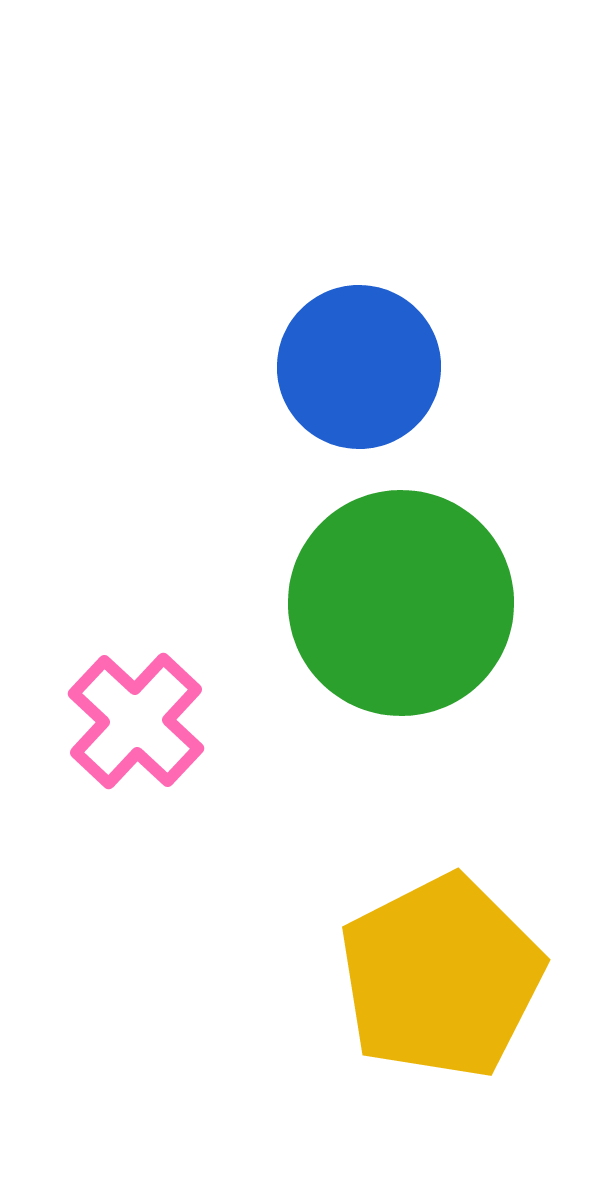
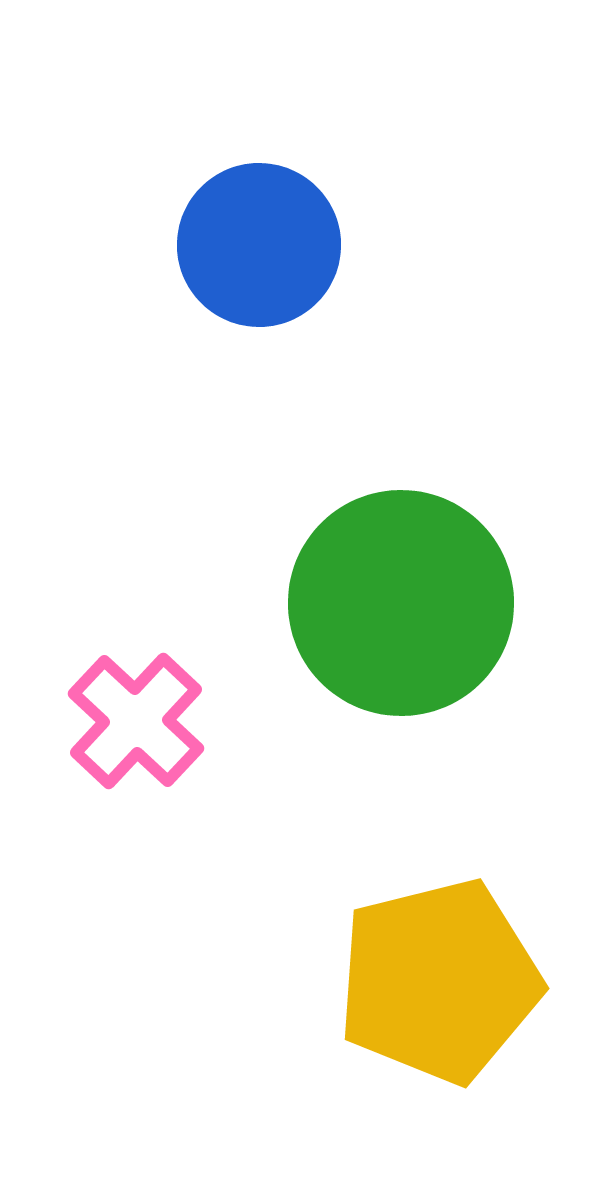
blue circle: moved 100 px left, 122 px up
yellow pentagon: moved 2 px left, 4 px down; rotated 13 degrees clockwise
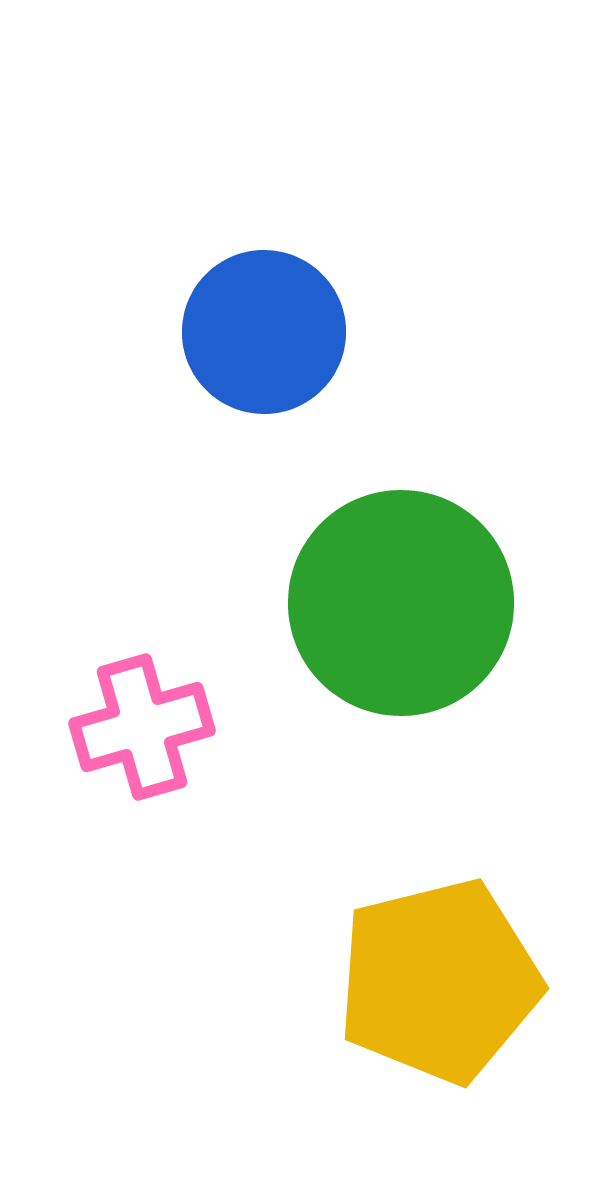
blue circle: moved 5 px right, 87 px down
pink cross: moved 6 px right, 6 px down; rotated 31 degrees clockwise
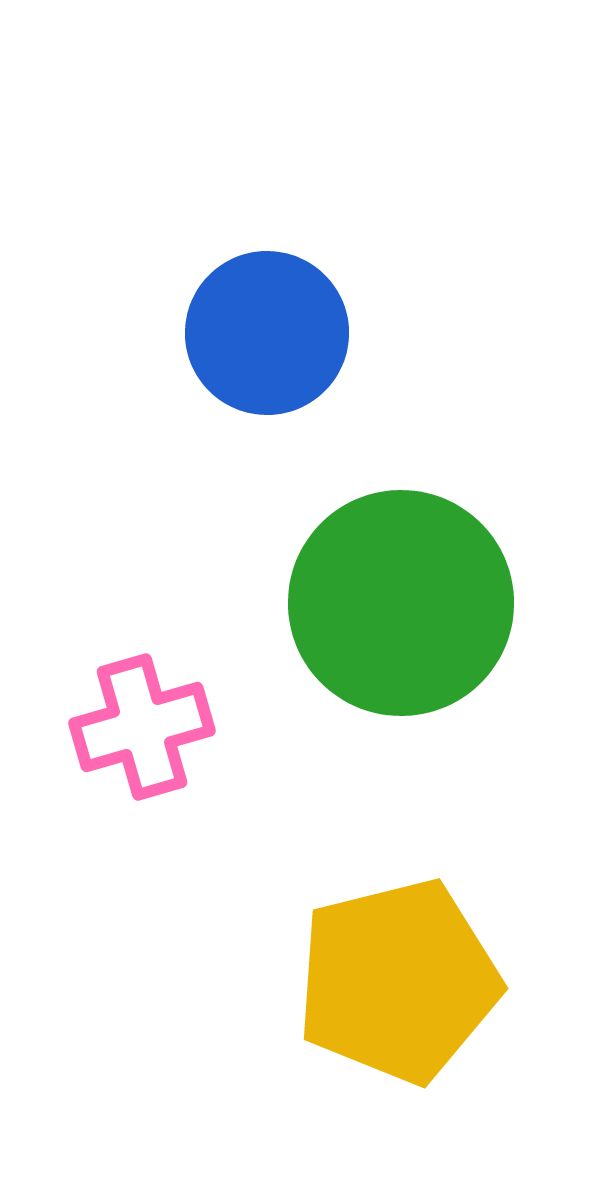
blue circle: moved 3 px right, 1 px down
yellow pentagon: moved 41 px left
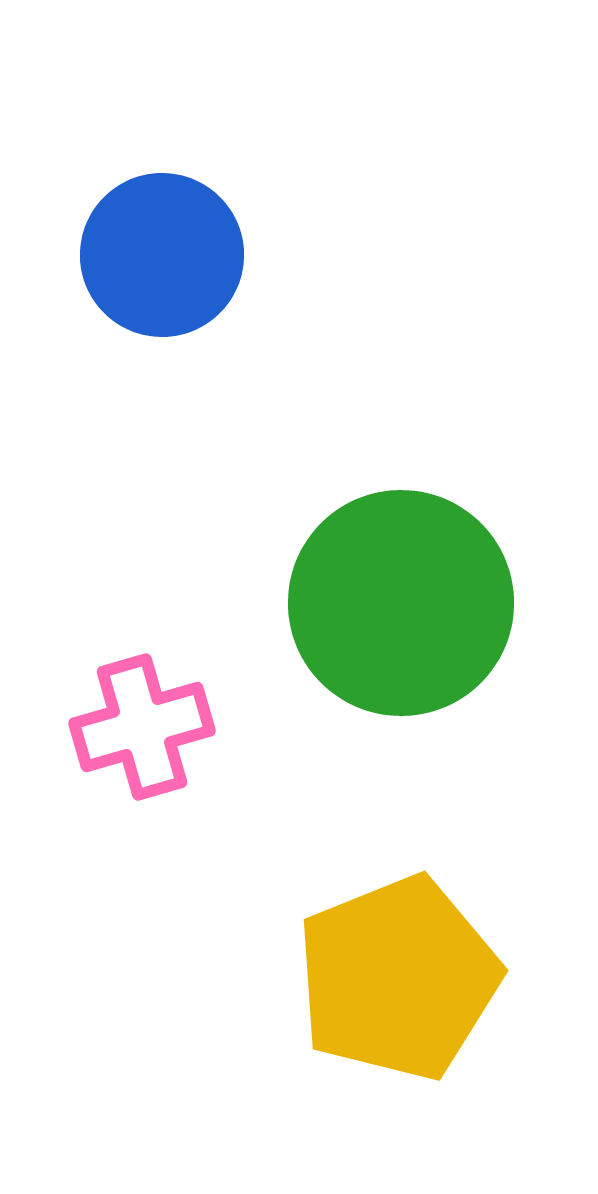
blue circle: moved 105 px left, 78 px up
yellow pentagon: moved 3 px up; rotated 8 degrees counterclockwise
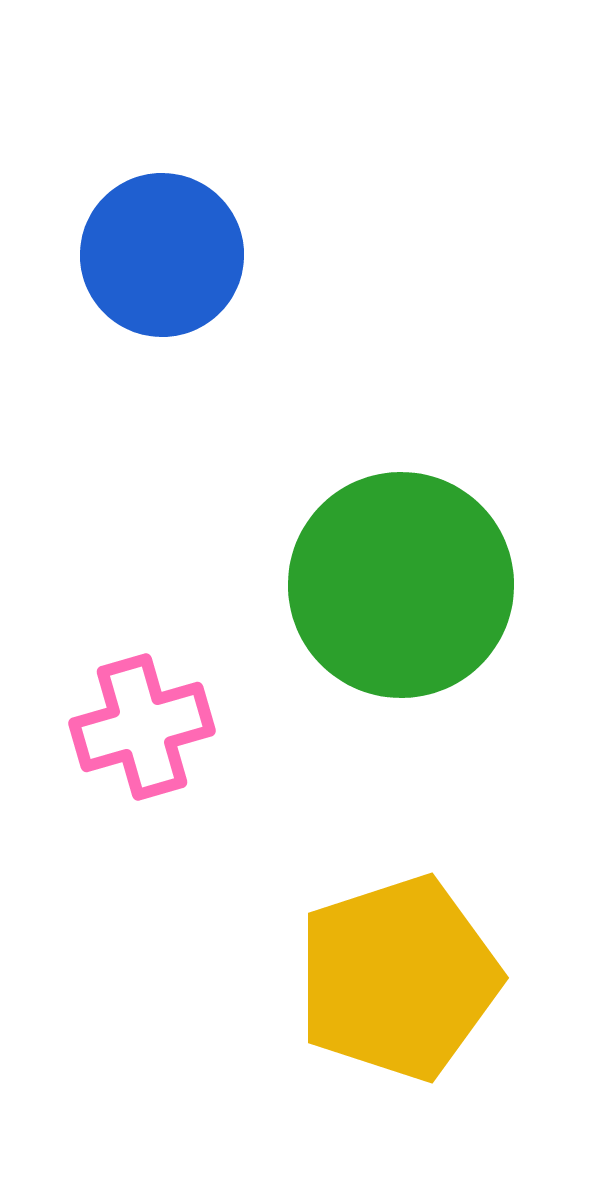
green circle: moved 18 px up
yellow pentagon: rotated 4 degrees clockwise
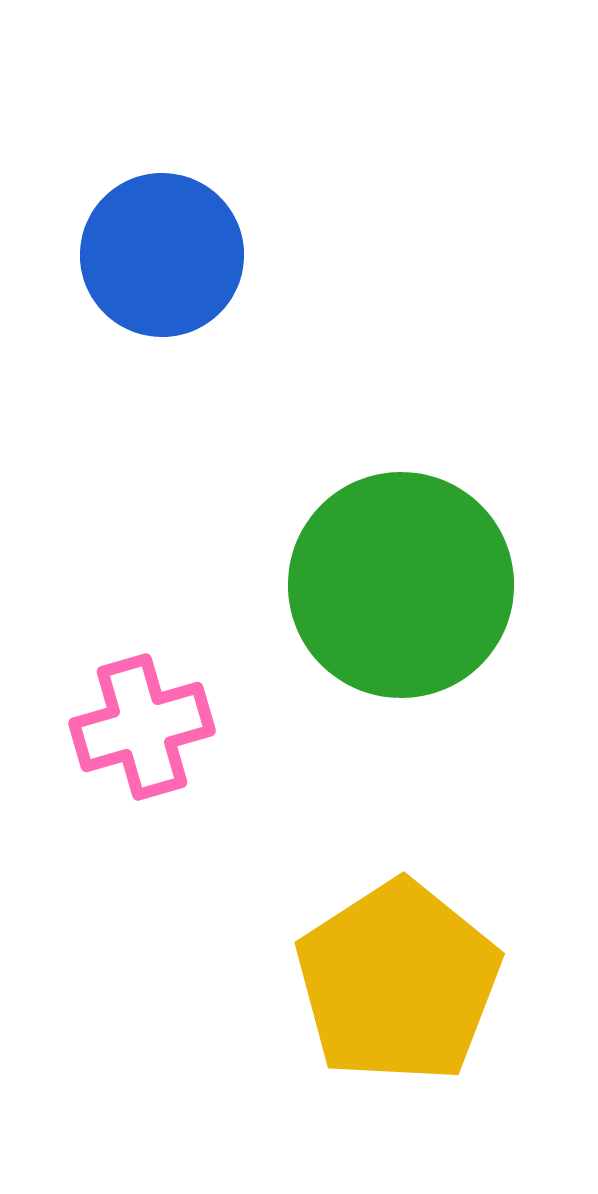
yellow pentagon: moved 4 px down; rotated 15 degrees counterclockwise
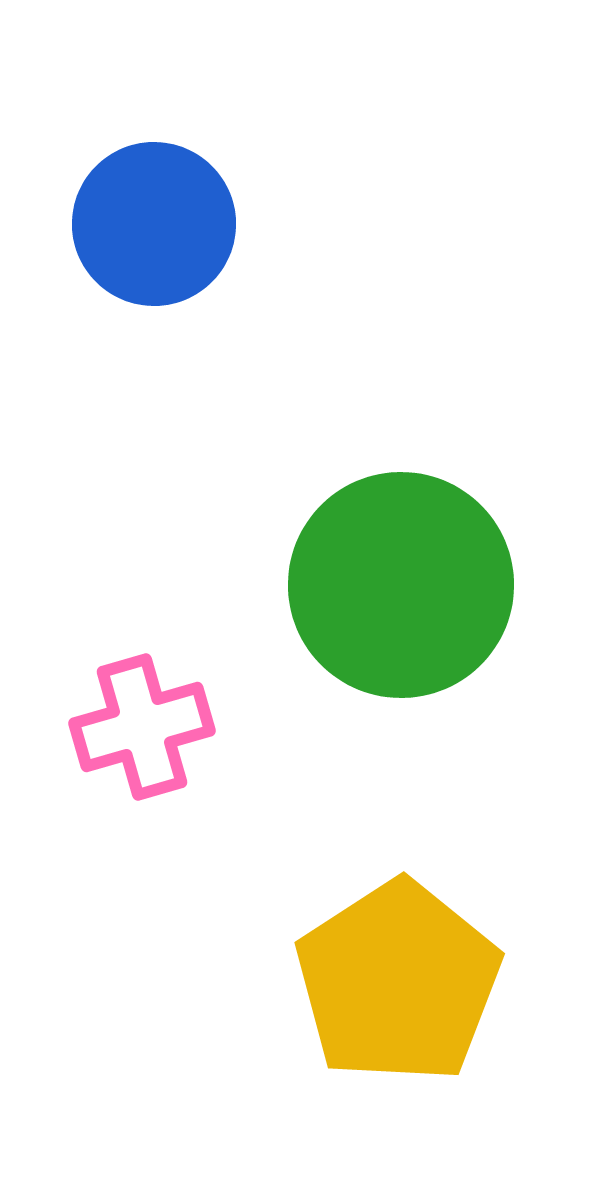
blue circle: moved 8 px left, 31 px up
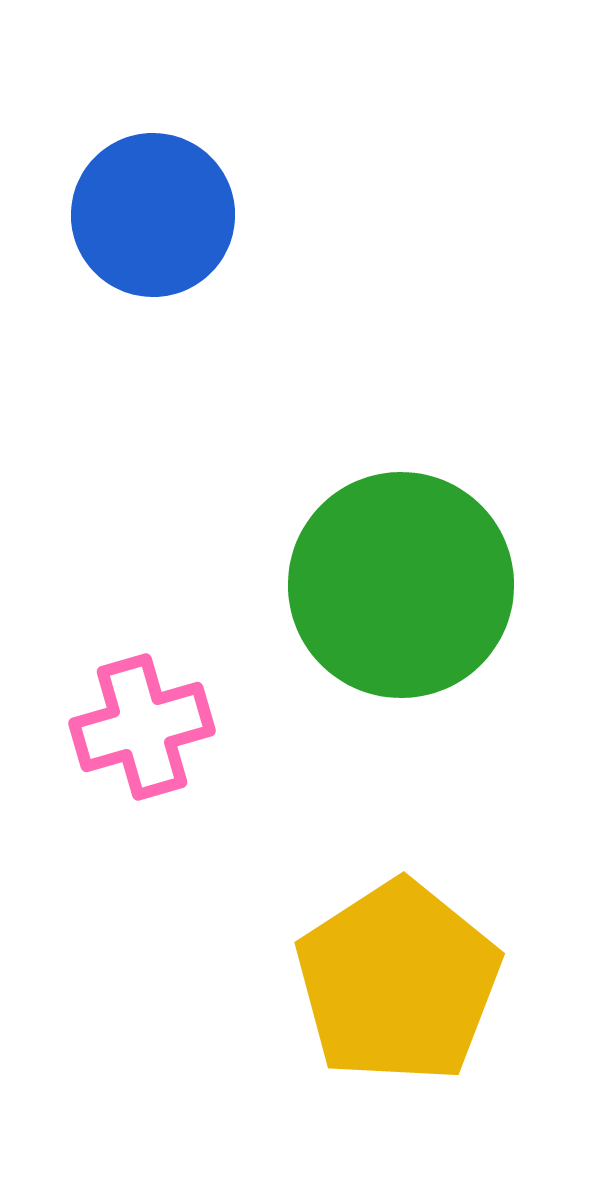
blue circle: moved 1 px left, 9 px up
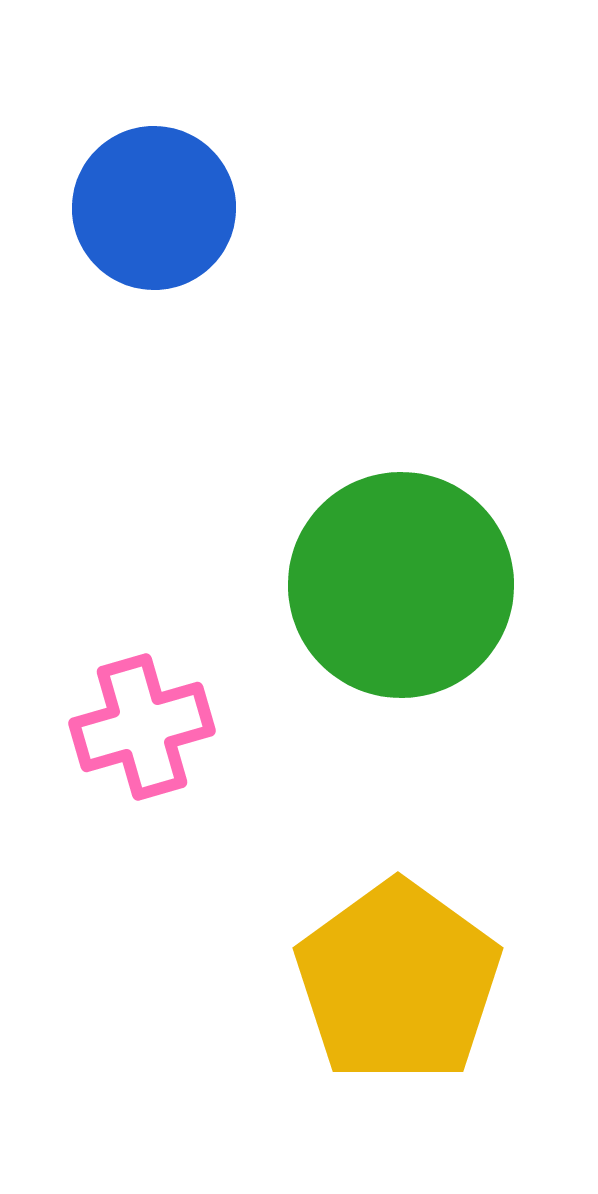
blue circle: moved 1 px right, 7 px up
yellow pentagon: rotated 3 degrees counterclockwise
